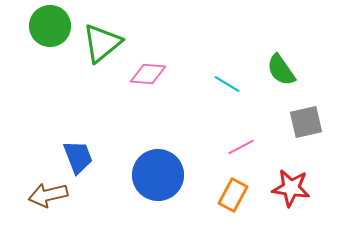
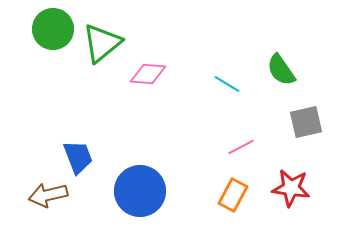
green circle: moved 3 px right, 3 px down
blue circle: moved 18 px left, 16 px down
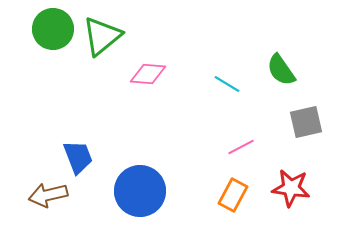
green triangle: moved 7 px up
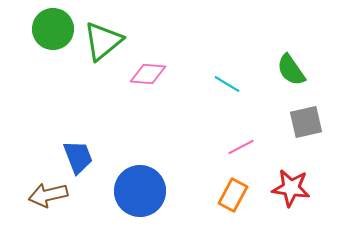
green triangle: moved 1 px right, 5 px down
green semicircle: moved 10 px right
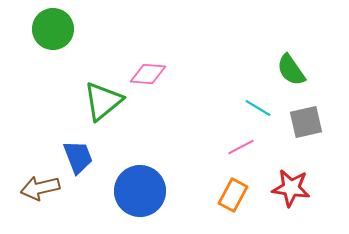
green triangle: moved 60 px down
cyan line: moved 31 px right, 24 px down
brown arrow: moved 8 px left, 7 px up
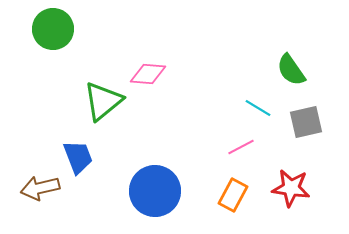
blue circle: moved 15 px right
